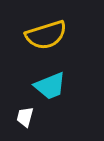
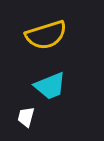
white trapezoid: moved 1 px right
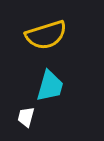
cyan trapezoid: rotated 52 degrees counterclockwise
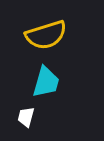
cyan trapezoid: moved 4 px left, 4 px up
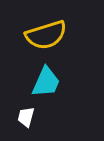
cyan trapezoid: rotated 8 degrees clockwise
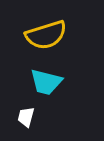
cyan trapezoid: rotated 80 degrees clockwise
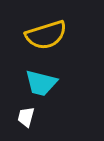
cyan trapezoid: moved 5 px left, 1 px down
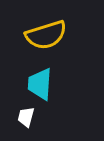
cyan trapezoid: moved 1 px left, 1 px down; rotated 80 degrees clockwise
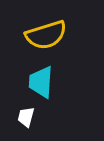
cyan trapezoid: moved 1 px right, 2 px up
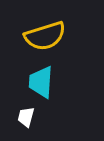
yellow semicircle: moved 1 px left, 1 px down
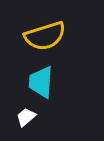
white trapezoid: rotated 35 degrees clockwise
